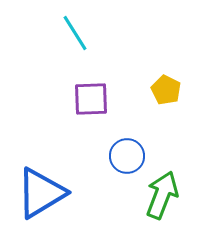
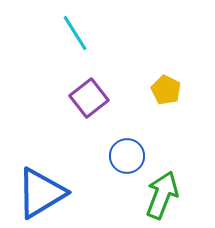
purple square: moved 2 px left, 1 px up; rotated 36 degrees counterclockwise
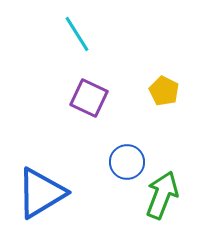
cyan line: moved 2 px right, 1 px down
yellow pentagon: moved 2 px left, 1 px down
purple square: rotated 27 degrees counterclockwise
blue circle: moved 6 px down
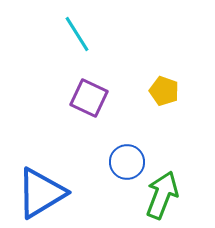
yellow pentagon: rotated 8 degrees counterclockwise
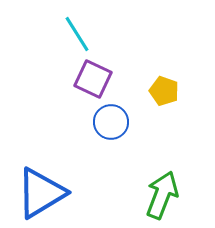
purple square: moved 4 px right, 19 px up
blue circle: moved 16 px left, 40 px up
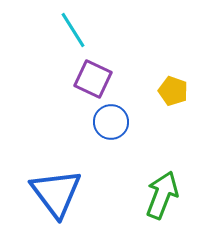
cyan line: moved 4 px left, 4 px up
yellow pentagon: moved 9 px right
blue triangle: moved 15 px right; rotated 36 degrees counterclockwise
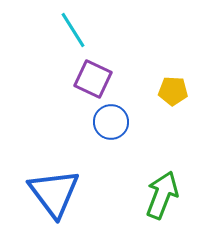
yellow pentagon: rotated 16 degrees counterclockwise
blue triangle: moved 2 px left
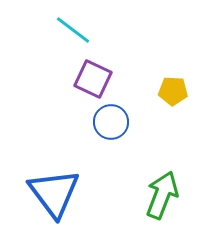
cyan line: rotated 21 degrees counterclockwise
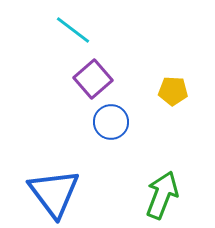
purple square: rotated 24 degrees clockwise
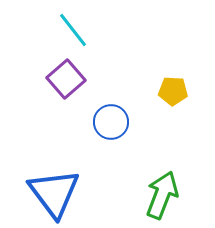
cyan line: rotated 15 degrees clockwise
purple square: moved 27 px left
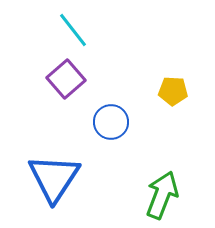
blue triangle: moved 15 px up; rotated 10 degrees clockwise
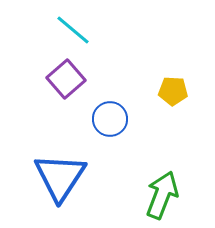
cyan line: rotated 12 degrees counterclockwise
blue circle: moved 1 px left, 3 px up
blue triangle: moved 6 px right, 1 px up
